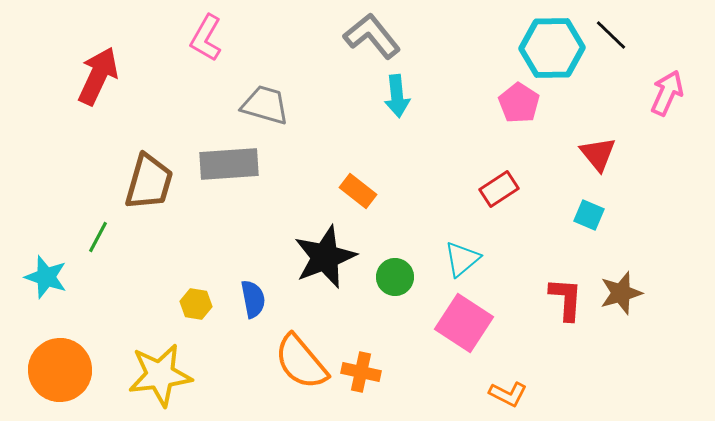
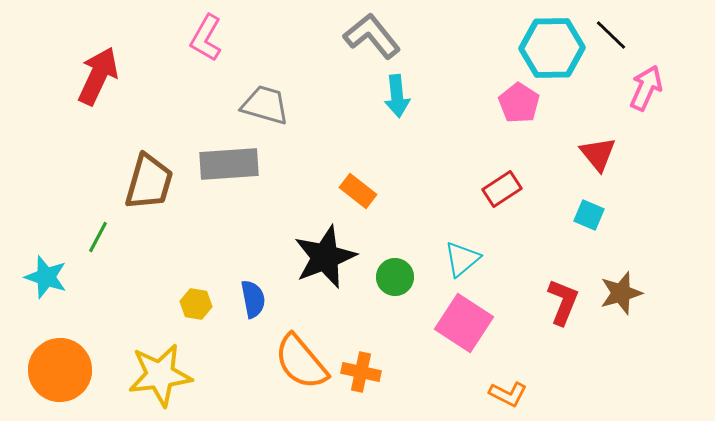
pink arrow: moved 21 px left, 5 px up
red rectangle: moved 3 px right
red L-shape: moved 3 px left, 3 px down; rotated 18 degrees clockwise
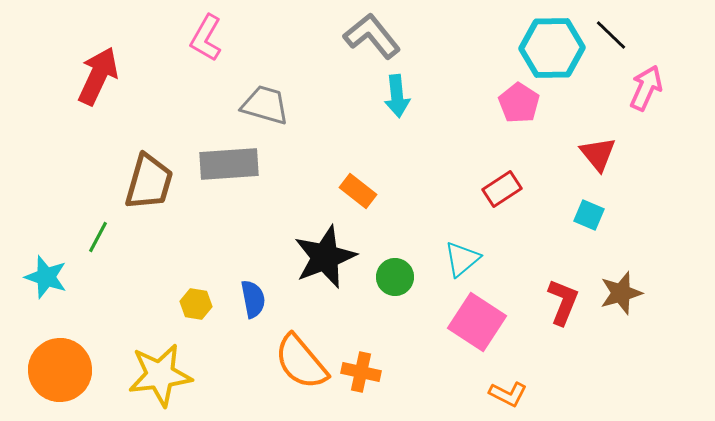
pink square: moved 13 px right, 1 px up
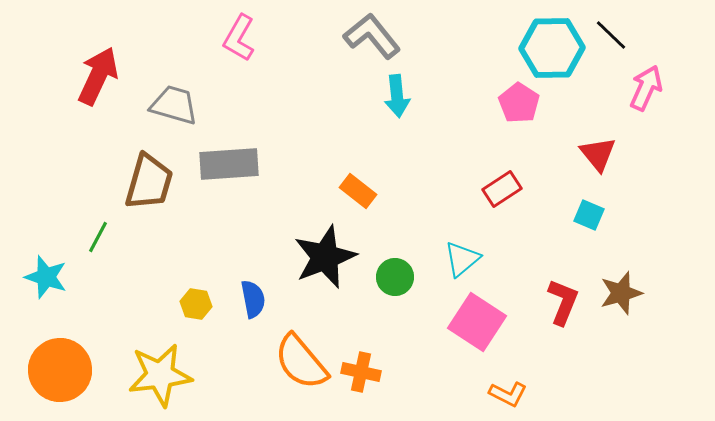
pink L-shape: moved 33 px right
gray trapezoid: moved 91 px left
